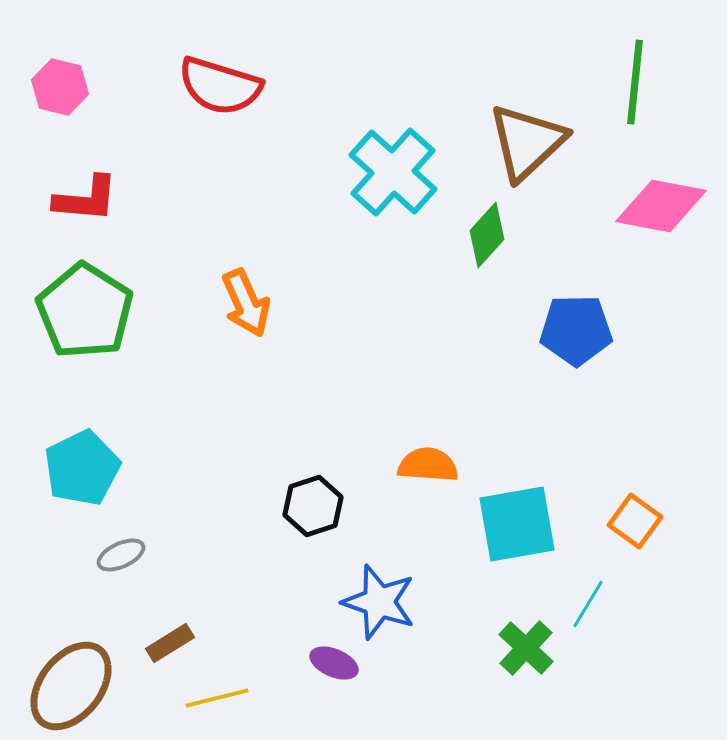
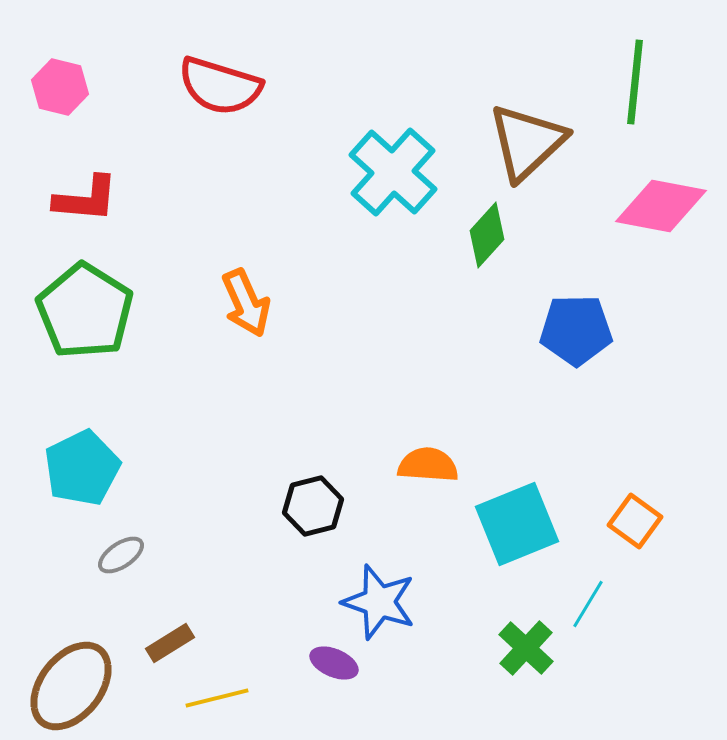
black hexagon: rotated 4 degrees clockwise
cyan square: rotated 12 degrees counterclockwise
gray ellipse: rotated 9 degrees counterclockwise
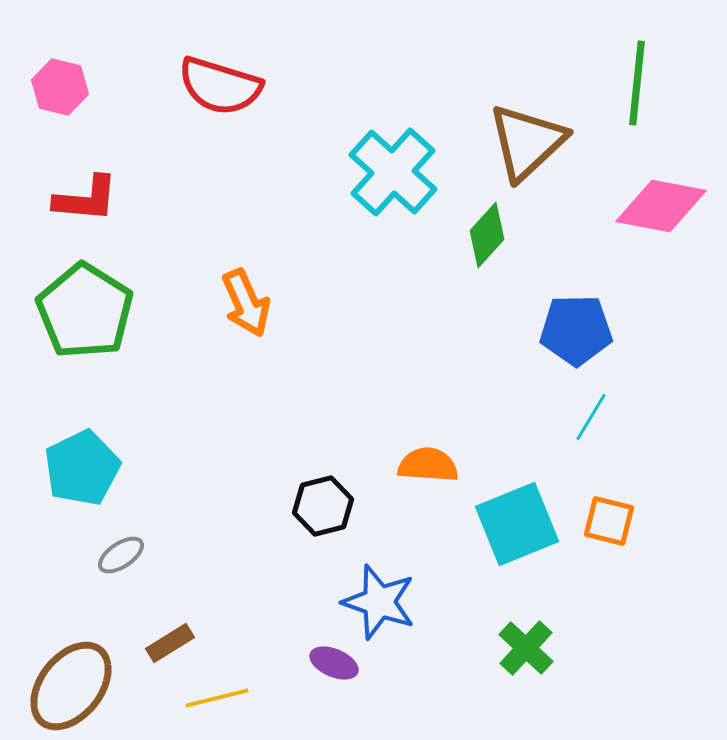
green line: moved 2 px right, 1 px down
black hexagon: moved 10 px right
orange square: moved 26 px left; rotated 22 degrees counterclockwise
cyan line: moved 3 px right, 187 px up
